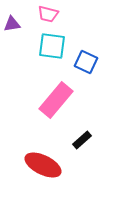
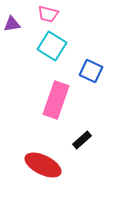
cyan square: rotated 24 degrees clockwise
blue square: moved 5 px right, 9 px down
pink rectangle: rotated 21 degrees counterclockwise
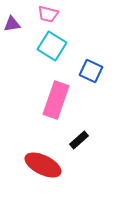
black rectangle: moved 3 px left
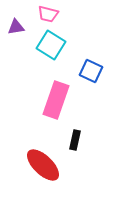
purple triangle: moved 4 px right, 3 px down
cyan square: moved 1 px left, 1 px up
black rectangle: moved 4 px left; rotated 36 degrees counterclockwise
red ellipse: rotated 18 degrees clockwise
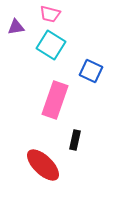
pink trapezoid: moved 2 px right
pink rectangle: moved 1 px left
